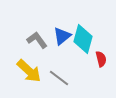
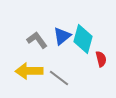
yellow arrow: rotated 136 degrees clockwise
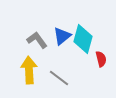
yellow arrow: moved 1 px up; rotated 88 degrees clockwise
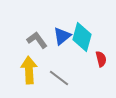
cyan diamond: moved 1 px left, 2 px up
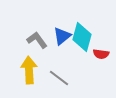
red semicircle: moved 5 px up; rotated 112 degrees clockwise
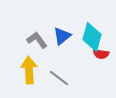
cyan diamond: moved 10 px right
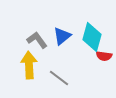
red semicircle: moved 3 px right, 2 px down
yellow arrow: moved 5 px up
